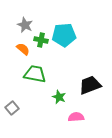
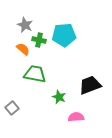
green cross: moved 2 px left
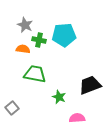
orange semicircle: rotated 32 degrees counterclockwise
pink semicircle: moved 1 px right, 1 px down
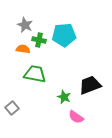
green star: moved 5 px right
pink semicircle: moved 1 px left, 1 px up; rotated 140 degrees counterclockwise
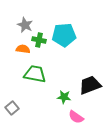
green star: rotated 16 degrees counterclockwise
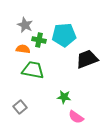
green trapezoid: moved 2 px left, 4 px up
black trapezoid: moved 3 px left, 26 px up
gray square: moved 8 px right, 1 px up
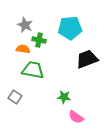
cyan pentagon: moved 6 px right, 7 px up
gray square: moved 5 px left, 10 px up; rotated 16 degrees counterclockwise
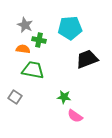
pink semicircle: moved 1 px left, 1 px up
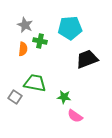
green cross: moved 1 px right, 1 px down
orange semicircle: rotated 88 degrees clockwise
green trapezoid: moved 2 px right, 13 px down
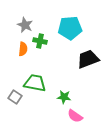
black trapezoid: moved 1 px right
